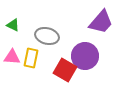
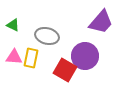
pink triangle: moved 2 px right
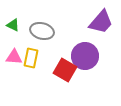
gray ellipse: moved 5 px left, 5 px up
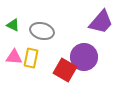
purple circle: moved 1 px left, 1 px down
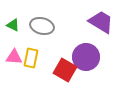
purple trapezoid: rotated 100 degrees counterclockwise
gray ellipse: moved 5 px up
purple circle: moved 2 px right
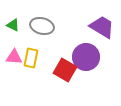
purple trapezoid: moved 1 px right, 5 px down
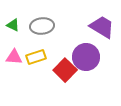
gray ellipse: rotated 20 degrees counterclockwise
yellow rectangle: moved 5 px right, 1 px up; rotated 60 degrees clockwise
red square: rotated 15 degrees clockwise
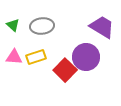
green triangle: rotated 16 degrees clockwise
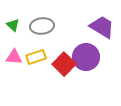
red square: moved 1 px left, 6 px up
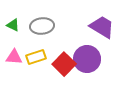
green triangle: rotated 16 degrees counterclockwise
purple circle: moved 1 px right, 2 px down
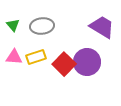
green triangle: rotated 24 degrees clockwise
purple circle: moved 3 px down
